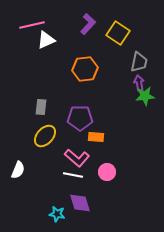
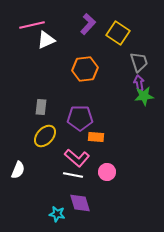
gray trapezoid: rotated 30 degrees counterclockwise
green star: moved 1 px left
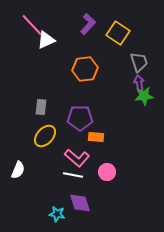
pink line: rotated 60 degrees clockwise
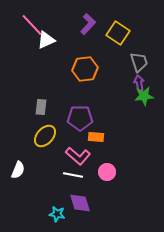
pink L-shape: moved 1 px right, 2 px up
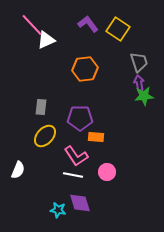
purple L-shape: rotated 80 degrees counterclockwise
yellow square: moved 4 px up
pink L-shape: moved 2 px left; rotated 15 degrees clockwise
cyan star: moved 1 px right, 4 px up
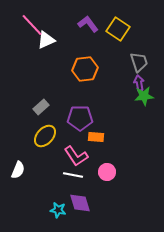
gray rectangle: rotated 42 degrees clockwise
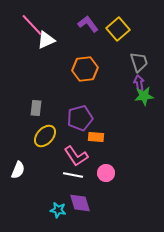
yellow square: rotated 15 degrees clockwise
gray rectangle: moved 5 px left, 1 px down; rotated 42 degrees counterclockwise
purple pentagon: rotated 15 degrees counterclockwise
pink circle: moved 1 px left, 1 px down
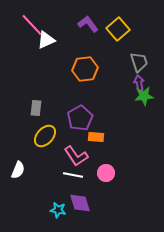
purple pentagon: rotated 15 degrees counterclockwise
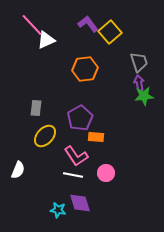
yellow square: moved 8 px left, 3 px down
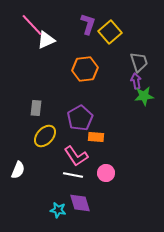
purple L-shape: rotated 55 degrees clockwise
purple arrow: moved 3 px left, 2 px up
